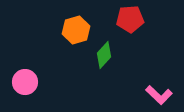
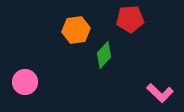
orange hexagon: rotated 8 degrees clockwise
pink L-shape: moved 1 px right, 2 px up
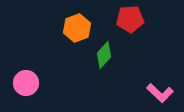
orange hexagon: moved 1 px right, 2 px up; rotated 12 degrees counterclockwise
pink circle: moved 1 px right, 1 px down
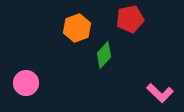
red pentagon: rotated 8 degrees counterclockwise
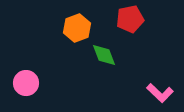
green diamond: rotated 64 degrees counterclockwise
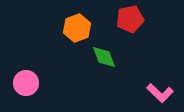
green diamond: moved 2 px down
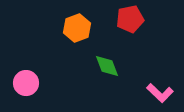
green diamond: moved 3 px right, 9 px down
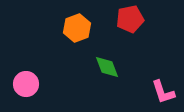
green diamond: moved 1 px down
pink circle: moved 1 px down
pink L-shape: moved 3 px right, 1 px up; rotated 28 degrees clockwise
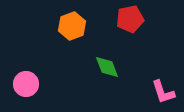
orange hexagon: moved 5 px left, 2 px up
